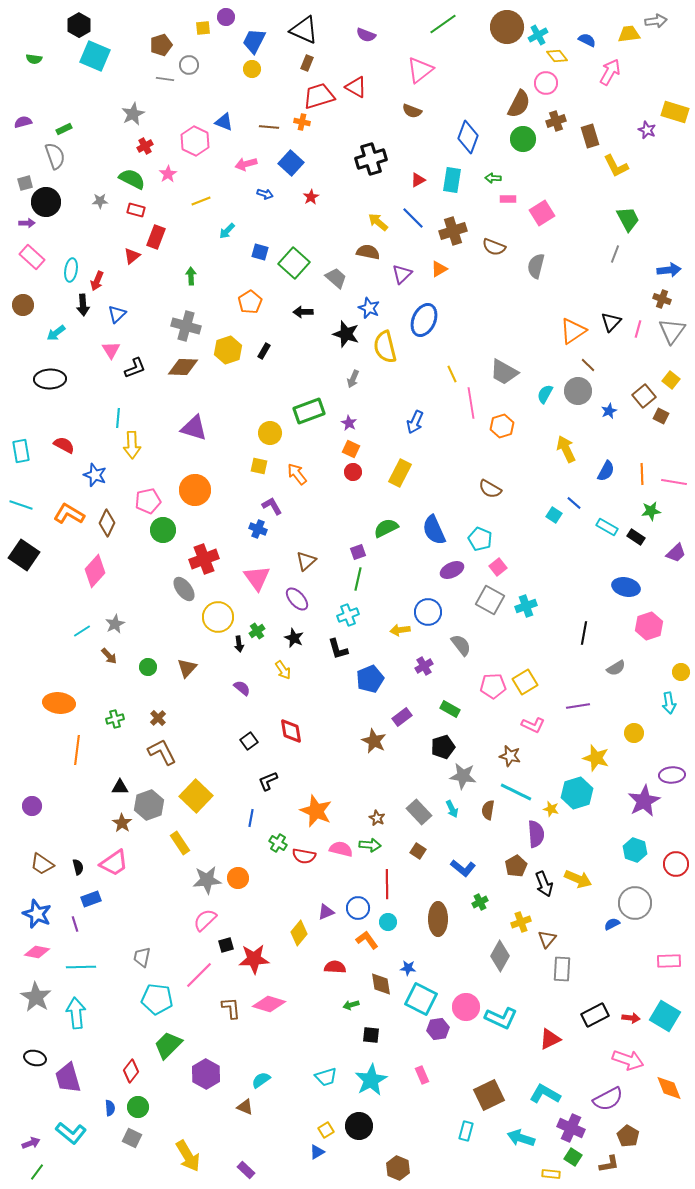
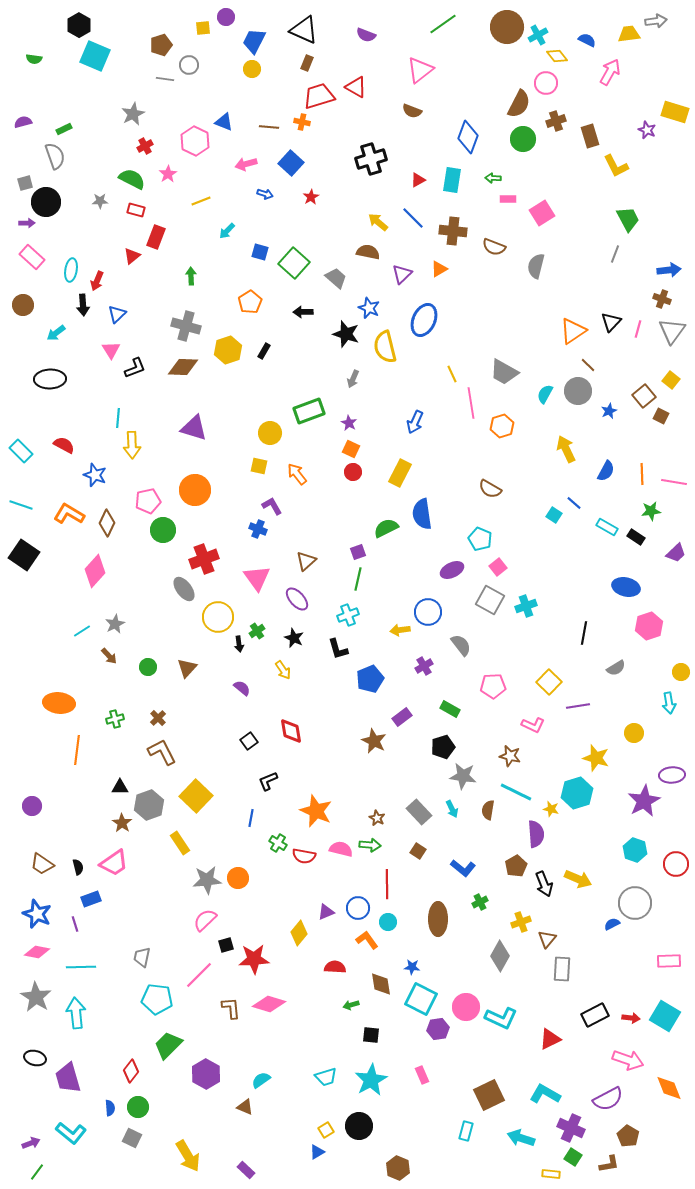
brown cross at (453, 231): rotated 24 degrees clockwise
cyan rectangle at (21, 451): rotated 35 degrees counterclockwise
blue semicircle at (434, 530): moved 12 px left, 16 px up; rotated 16 degrees clockwise
yellow square at (525, 682): moved 24 px right; rotated 15 degrees counterclockwise
blue star at (408, 968): moved 4 px right, 1 px up
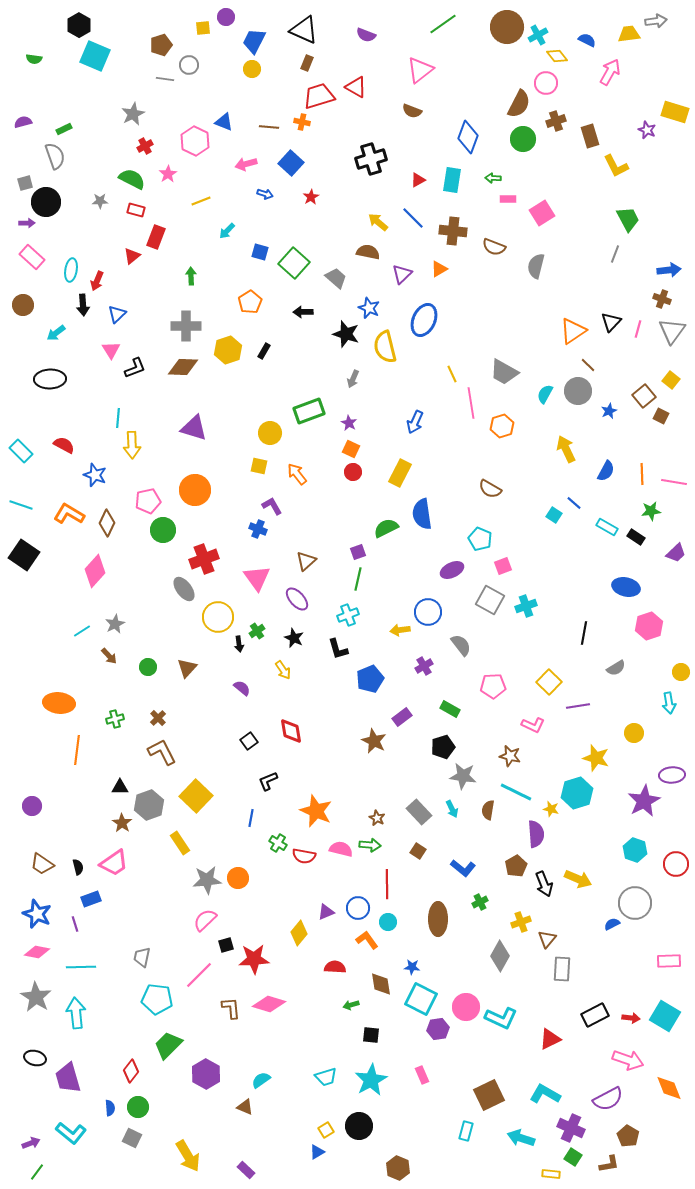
gray cross at (186, 326): rotated 16 degrees counterclockwise
pink square at (498, 567): moved 5 px right, 1 px up; rotated 18 degrees clockwise
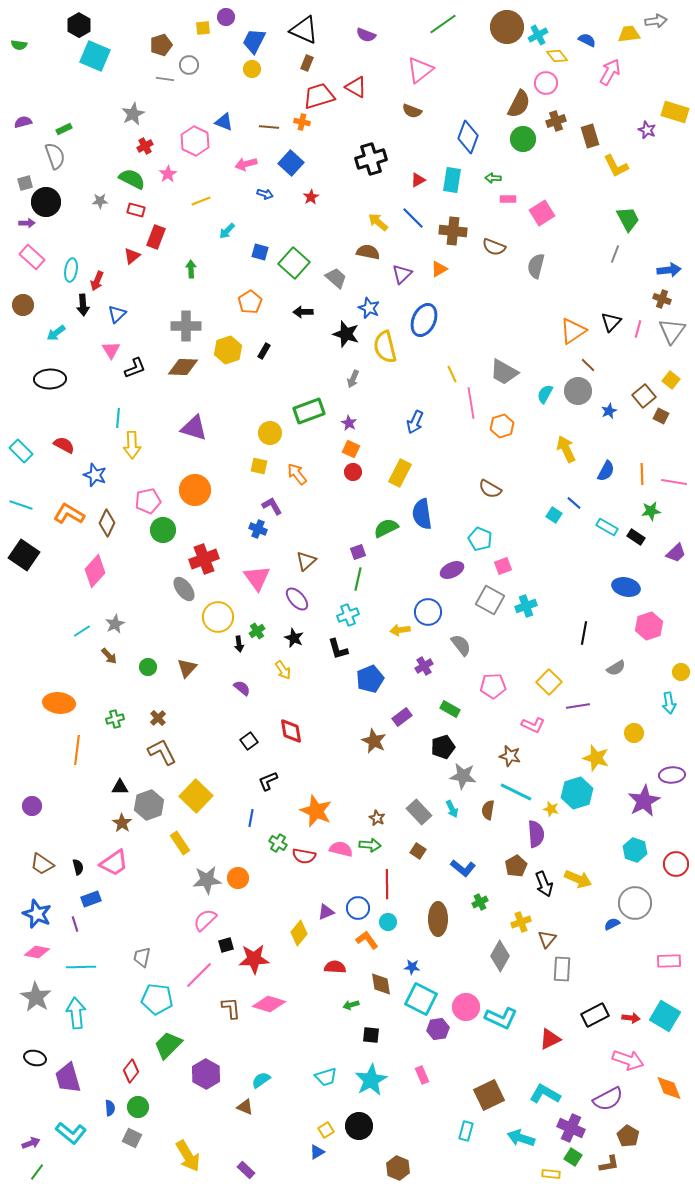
green semicircle at (34, 59): moved 15 px left, 14 px up
green arrow at (191, 276): moved 7 px up
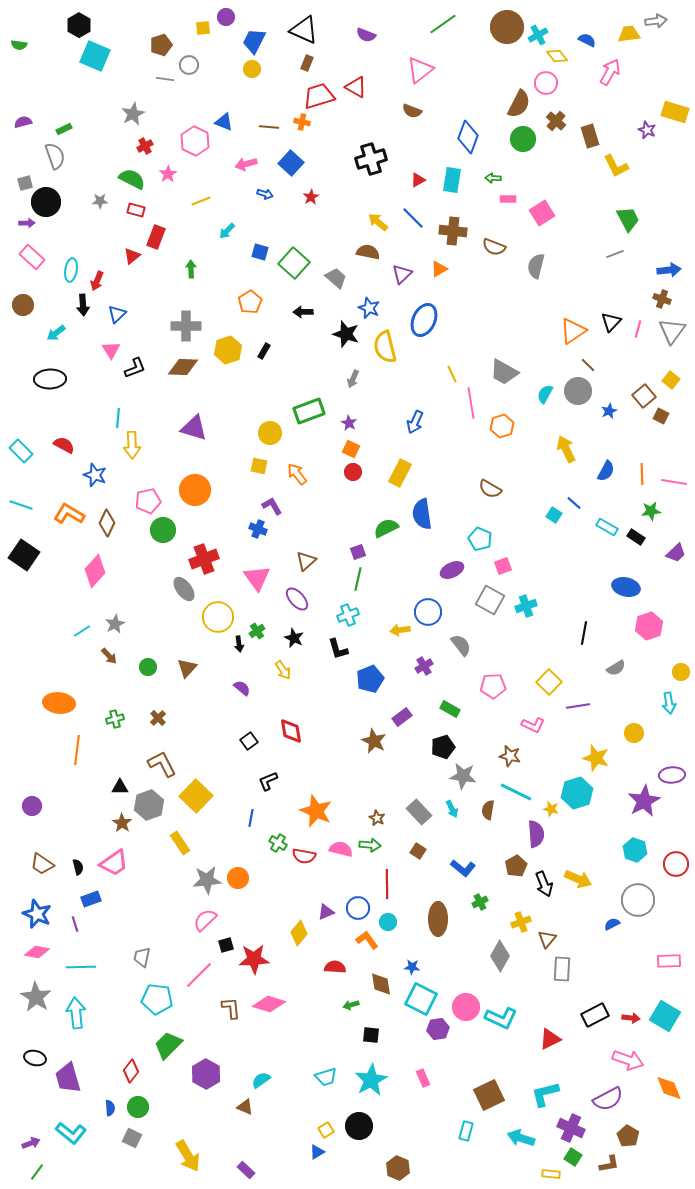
brown cross at (556, 121): rotated 30 degrees counterclockwise
gray line at (615, 254): rotated 48 degrees clockwise
brown L-shape at (162, 752): moved 12 px down
gray circle at (635, 903): moved 3 px right, 3 px up
pink rectangle at (422, 1075): moved 1 px right, 3 px down
cyan L-shape at (545, 1094): rotated 44 degrees counterclockwise
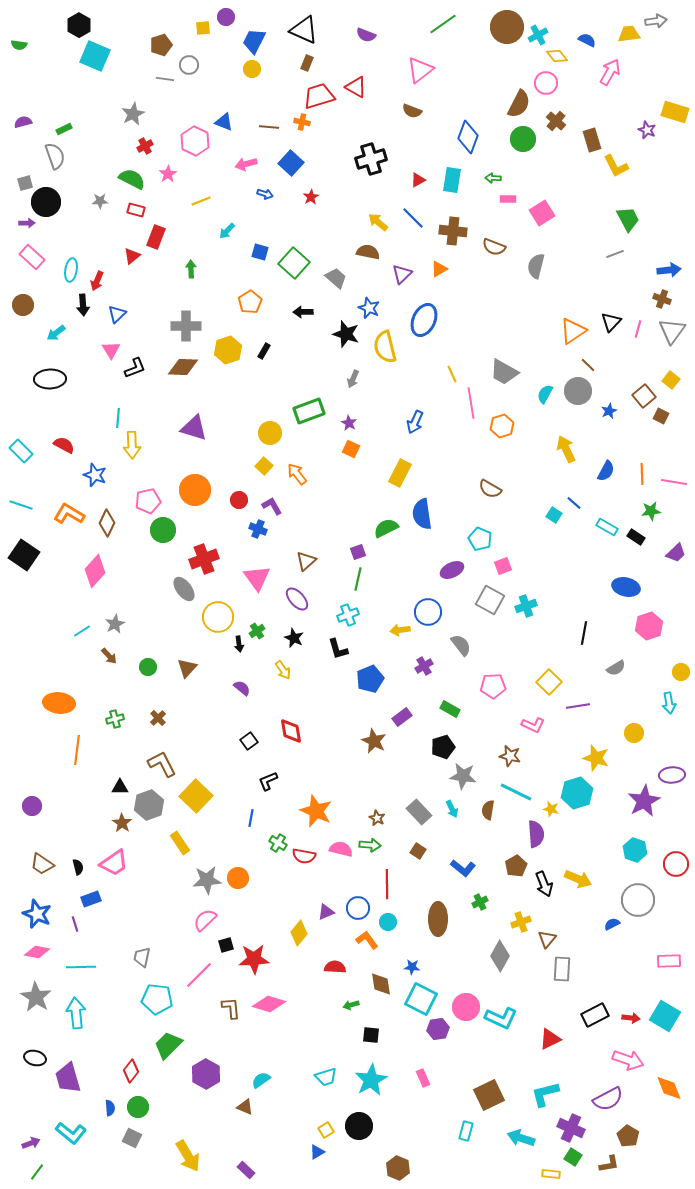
brown rectangle at (590, 136): moved 2 px right, 4 px down
yellow square at (259, 466): moved 5 px right; rotated 30 degrees clockwise
red circle at (353, 472): moved 114 px left, 28 px down
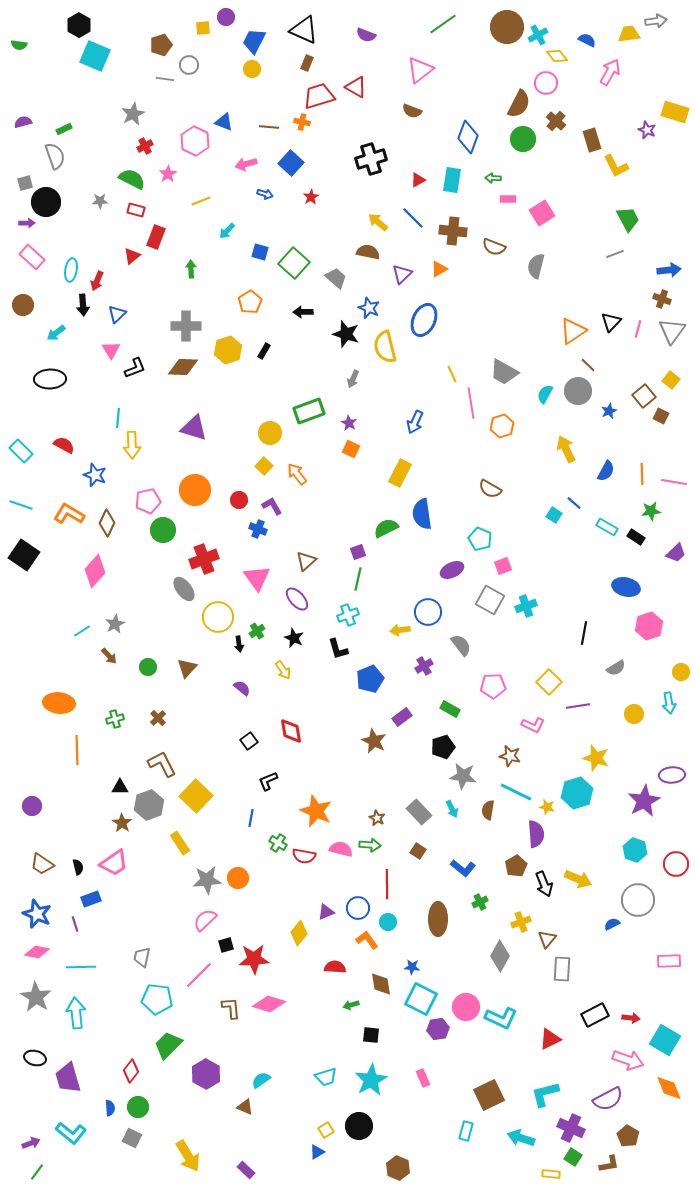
yellow circle at (634, 733): moved 19 px up
orange line at (77, 750): rotated 8 degrees counterclockwise
yellow star at (551, 809): moved 4 px left, 2 px up
cyan square at (665, 1016): moved 24 px down
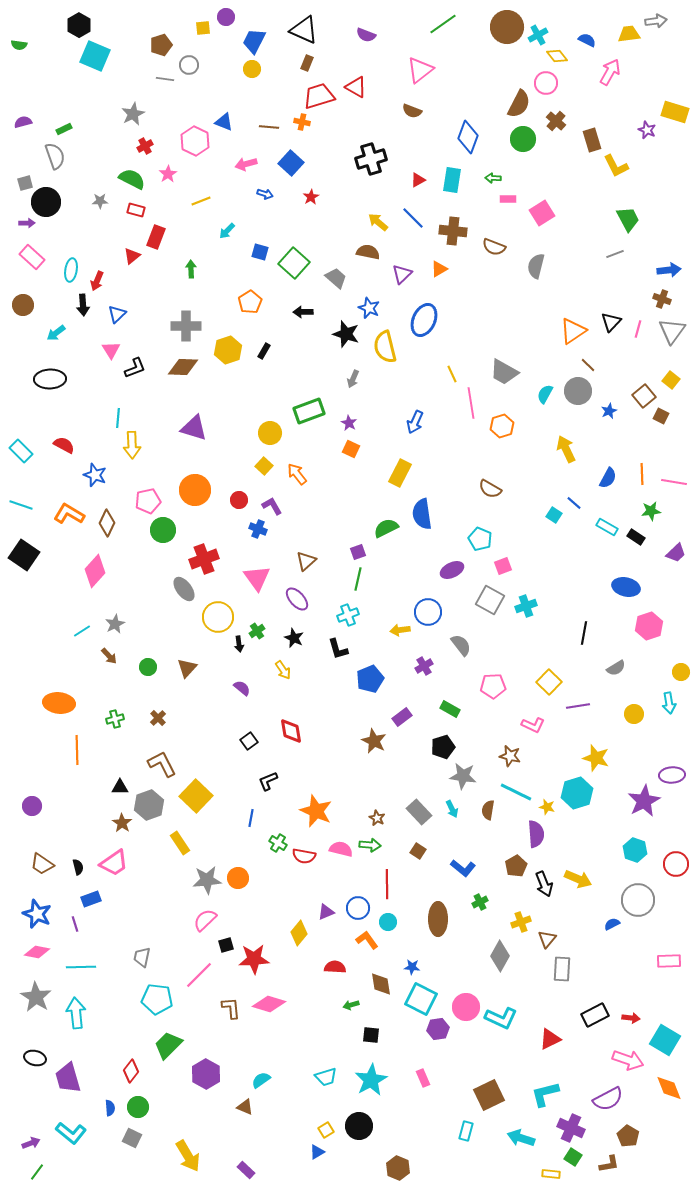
blue semicircle at (606, 471): moved 2 px right, 7 px down
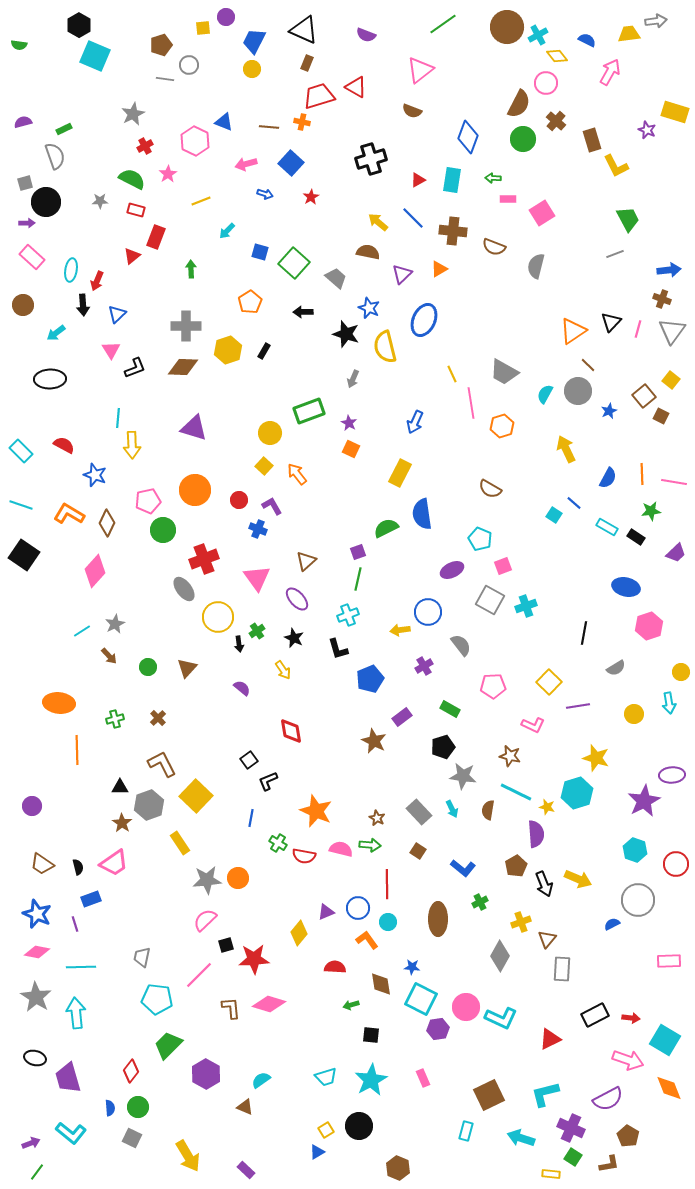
black square at (249, 741): moved 19 px down
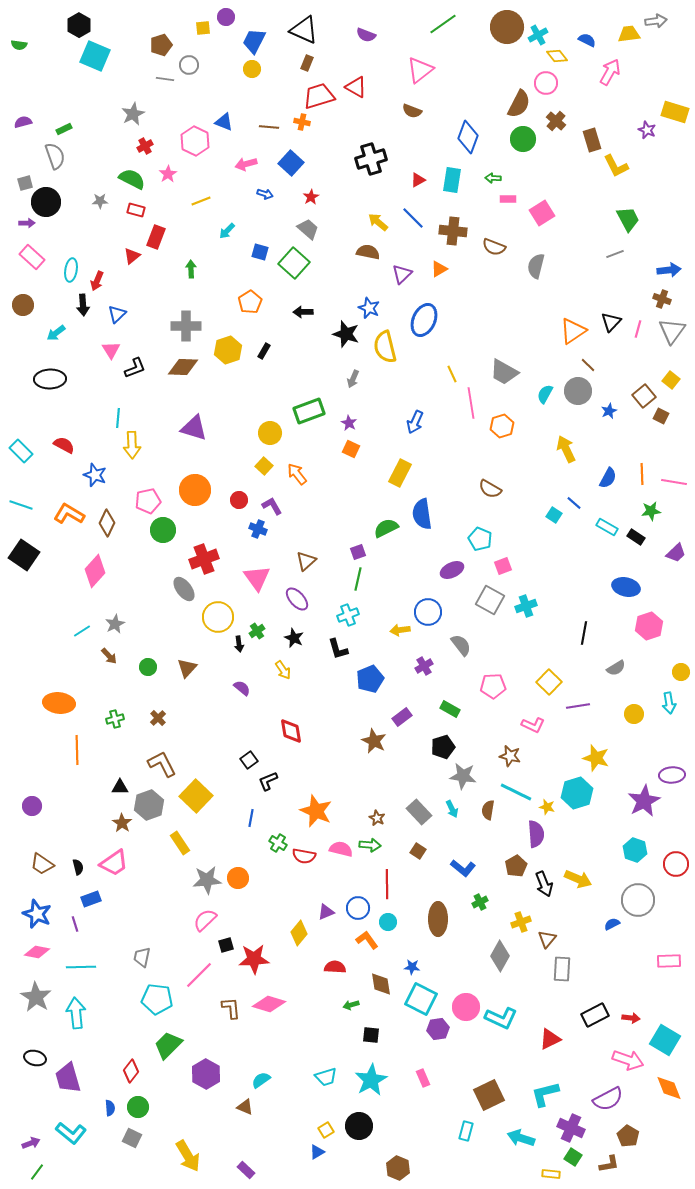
gray trapezoid at (336, 278): moved 28 px left, 49 px up
